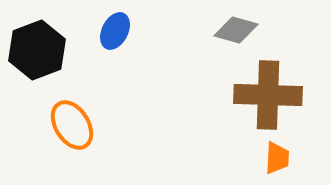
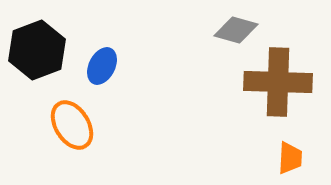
blue ellipse: moved 13 px left, 35 px down
brown cross: moved 10 px right, 13 px up
orange trapezoid: moved 13 px right
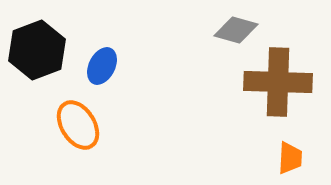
orange ellipse: moved 6 px right
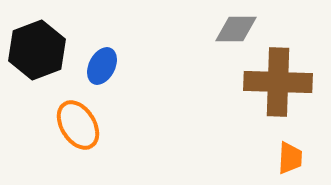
gray diamond: moved 1 px up; rotated 15 degrees counterclockwise
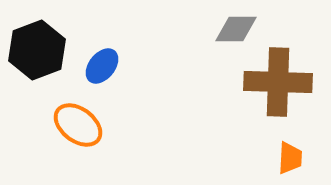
blue ellipse: rotated 12 degrees clockwise
orange ellipse: rotated 21 degrees counterclockwise
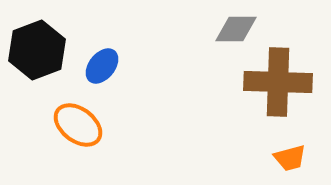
orange trapezoid: rotated 72 degrees clockwise
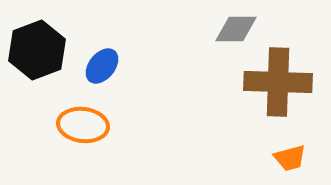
orange ellipse: moved 5 px right; rotated 30 degrees counterclockwise
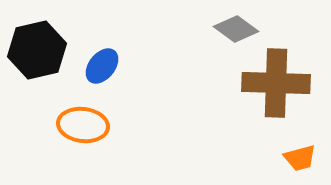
gray diamond: rotated 36 degrees clockwise
black hexagon: rotated 8 degrees clockwise
brown cross: moved 2 px left, 1 px down
orange trapezoid: moved 10 px right
